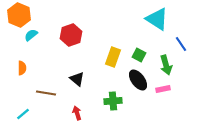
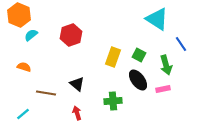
orange semicircle: moved 2 px right, 1 px up; rotated 72 degrees counterclockwise
black triangle: moved 5 px down
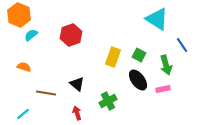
blue line: moved 1 px right, 1 px down
green cross: moved 5 px left; rotated 24 degrees counterclockwise
